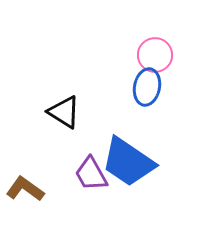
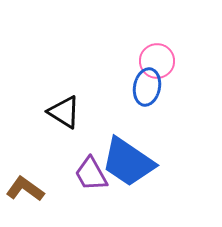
pink circle: moved 2 px right, 6 px down
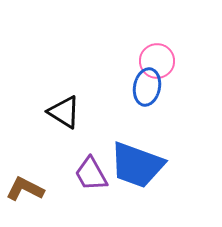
blue trapezoid: moved 9 px right, 3 px down; rotated 14 degrees counterclockwise
brown L-shape: rotated 9 degrees counterclockwise
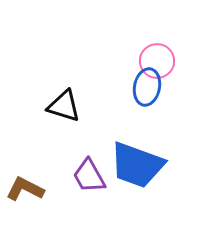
black triangle: moved 6 px up; rotated 15 degrees counterclockwise
purple trapezoid: moved 2 px left, 2 px down
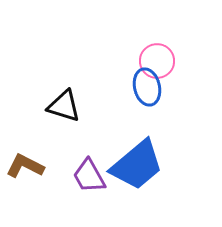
blue ellipse: rotated 24 degrees counterclockwise
blue trapezoid: rotated 60 degrees counterclockwise
brown L-shape: moved 23 px up
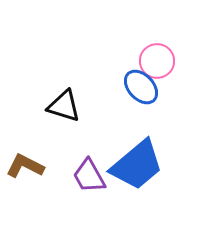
blue ellipse: moved 6 px left; rotated 30 degrees counterclockwise
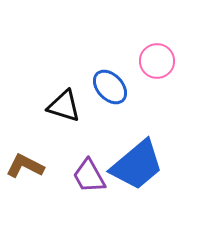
blue ellipse: moved 31 px left
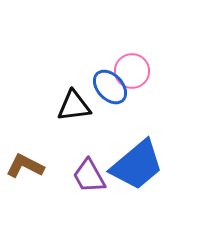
pink circle: moved 25 px left, 10 px down
black triangle: moved 10 px right; rotated 24 degrees counterclockwise
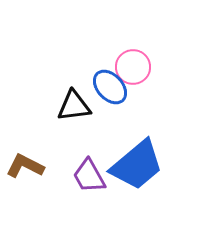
pink circle: moved 1 px right, 4 px up
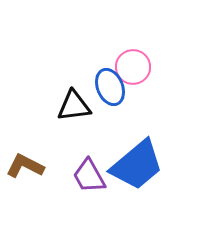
blue ellipse: rotated 21 degrees clockwise
